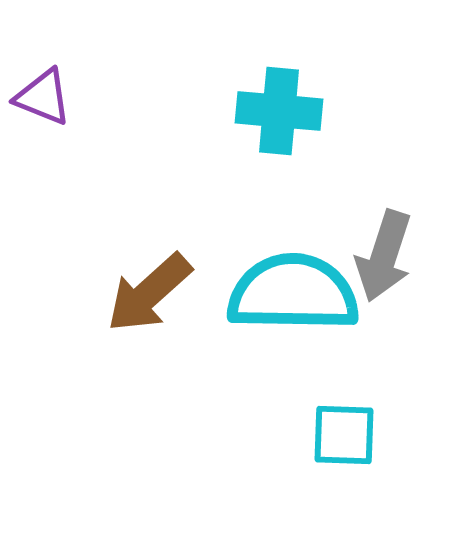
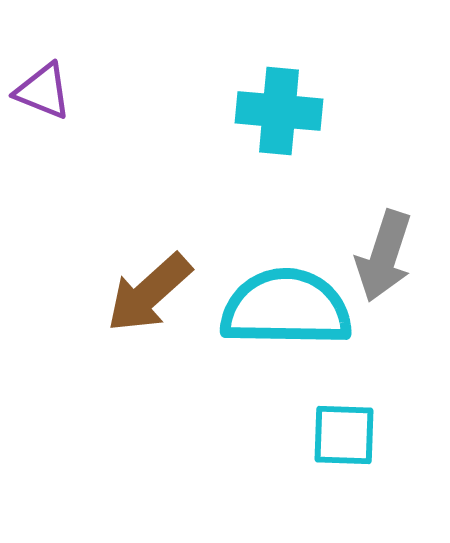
purple triangle: moved 6 px up
cyan semicircle: moved 7 px left, 15 px down
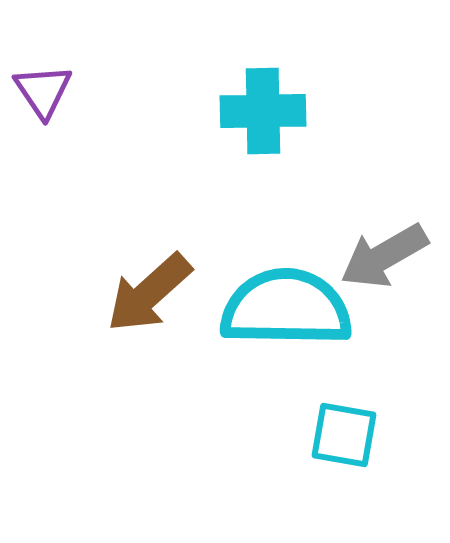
purple triangle: rotated 34 degrees clockwise
cyan cross: moved 16 px left; rotated 6 degrees counterclockwise
gray arrow: rotated 42 degrees clockwise
cyan square: rotated 8 degrees clockwise
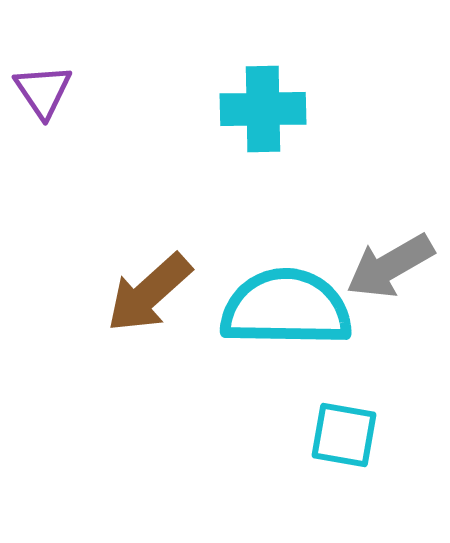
cyan cross: moved 2 px up
gray arrow: moved 6 px right, 10 px down
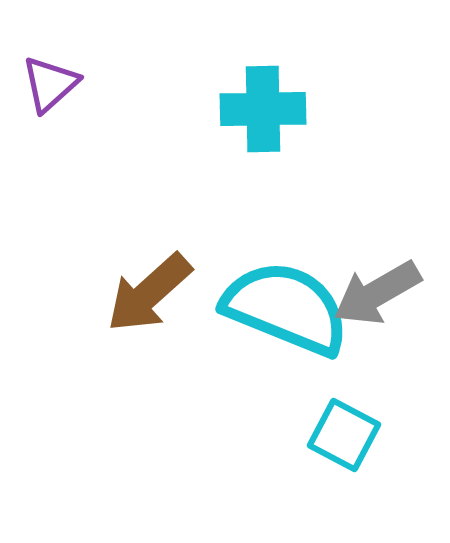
purple triangle: moved 7 px right, 7 px up; rotated 22 degrees clockwise
gray arrow: moved 13 px left, 27 px down
cyan semicircle: rotated 21 degrees clockwise
cyan square: rotated 18 degrees clockwise
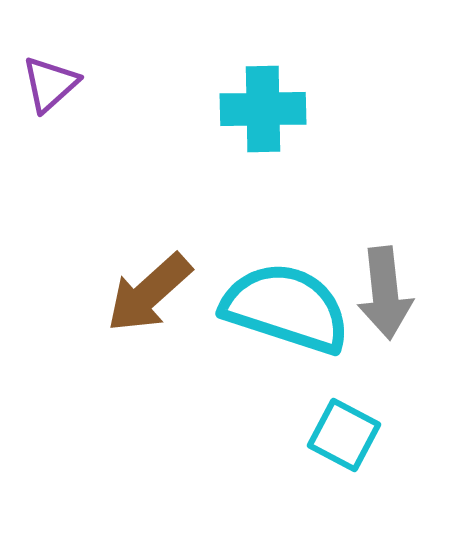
gray arrow: moved 8 px right; rotated 66 degrees counterclockwise
cyan semicircle: rotated 4 degrees counterclockwise
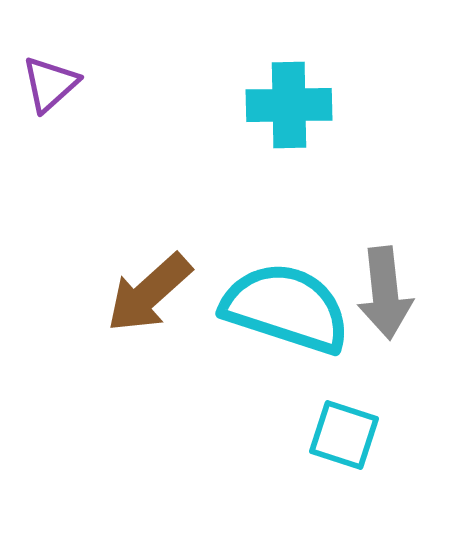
cyan cross: moved 26 px right, 4 px up
cyan square: rotated 10 degrees counterclockwise
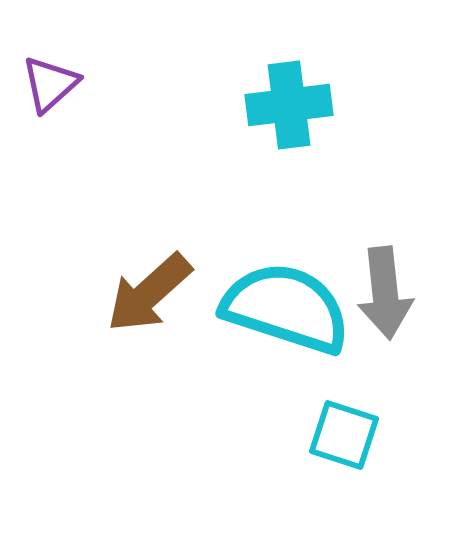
cyan cross: rotated 6 degrees counterclockwise
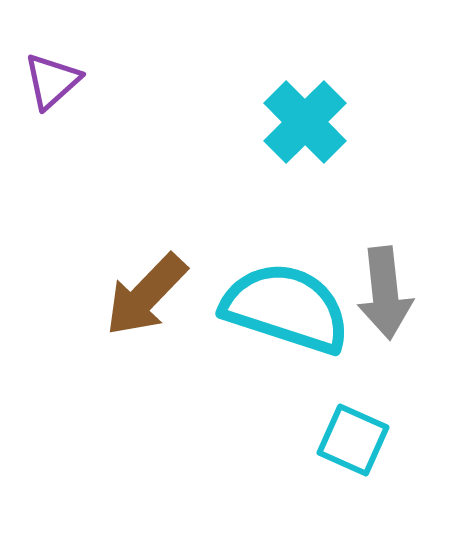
purple triangle: moved 2 px right, 3 px up
cyan cross: moved 16 px right, 17 px down; rotated 38 degrees counterclockwise
brown arrow: moved 3 px left, 2 px down; rotated 4 degrees counterclockwise
cyan square: moved 9 px right, 5 px down; rotated 6 degrees clockwise
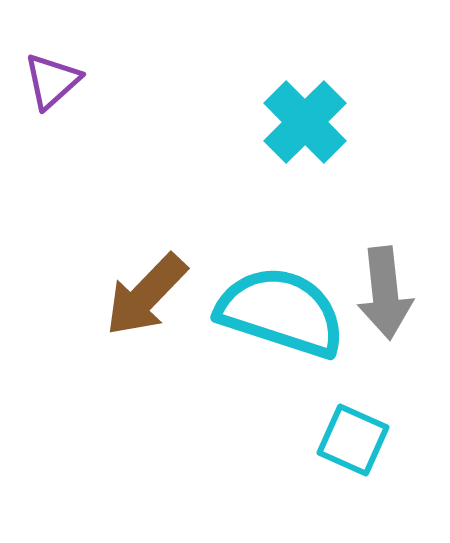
cyan semicircle: moved 5 px left, 4 px down
